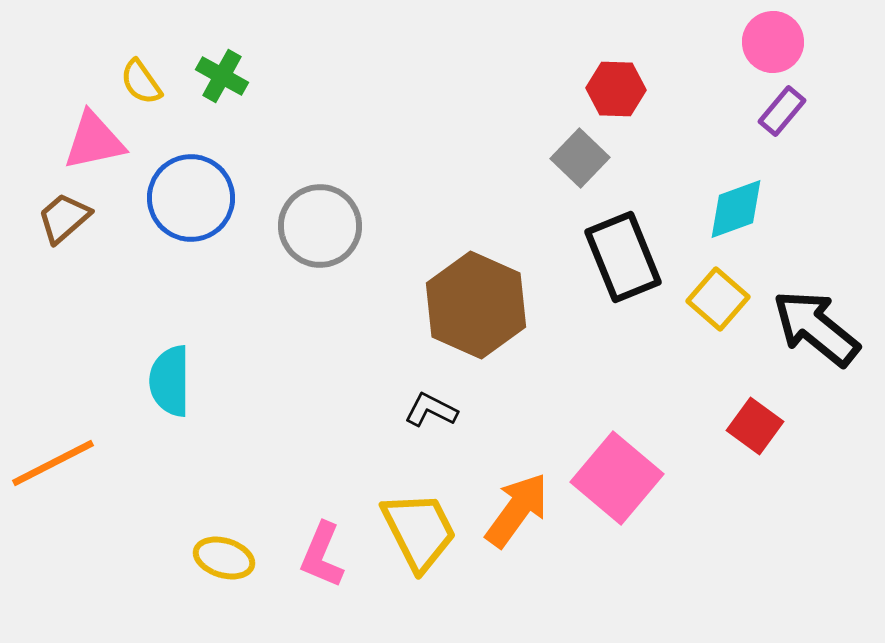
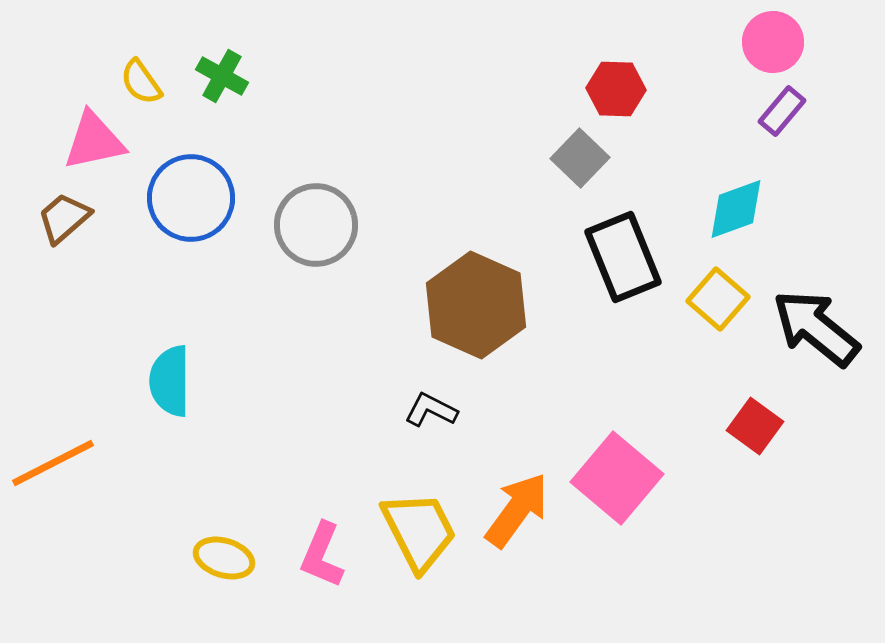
gray circle: moved 4 px left, 1 px up
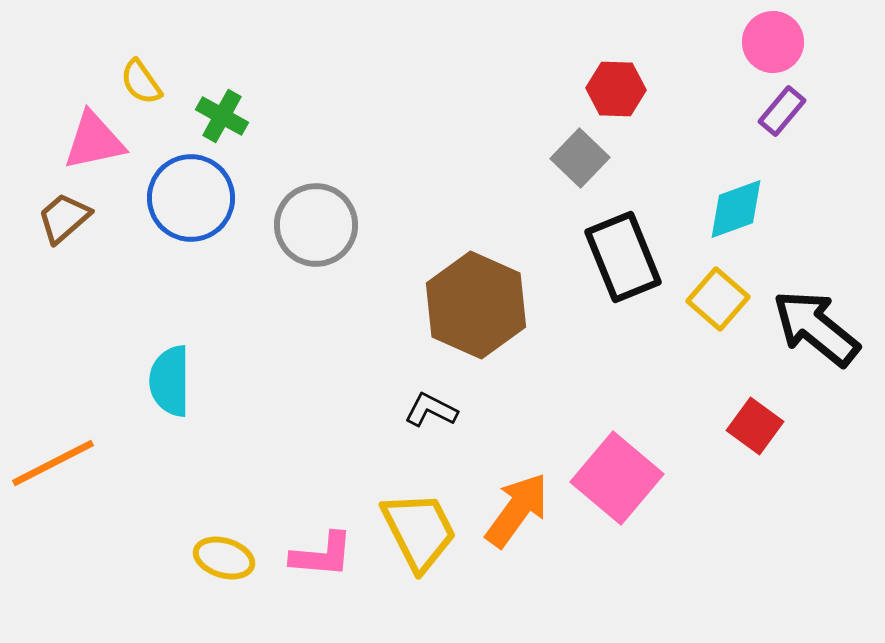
green cross: moved 40 px down
pink L-shape: rotated 108 degrees counterclockwise
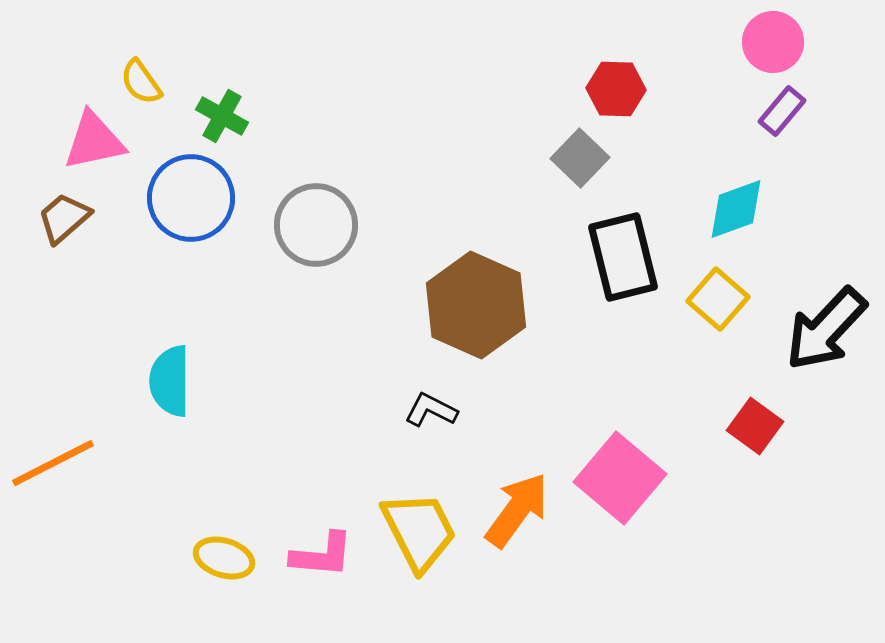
black rectangle: rotated 8 degrees clockwise
black arrow: moved 10 px right, 1 px down; rotated 86 degrees counterclockwise
pink square: moved 3 px right
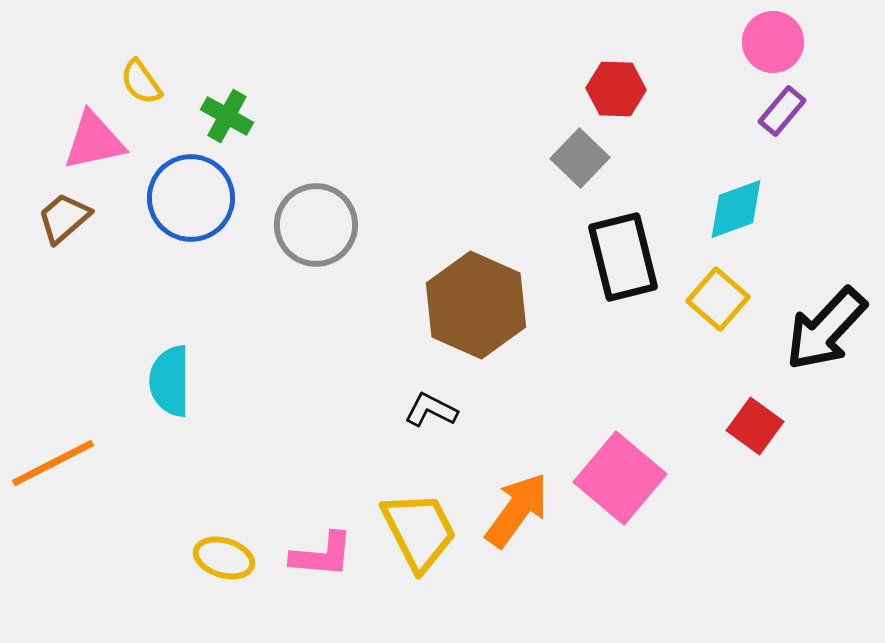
green cross: moved 5 px right
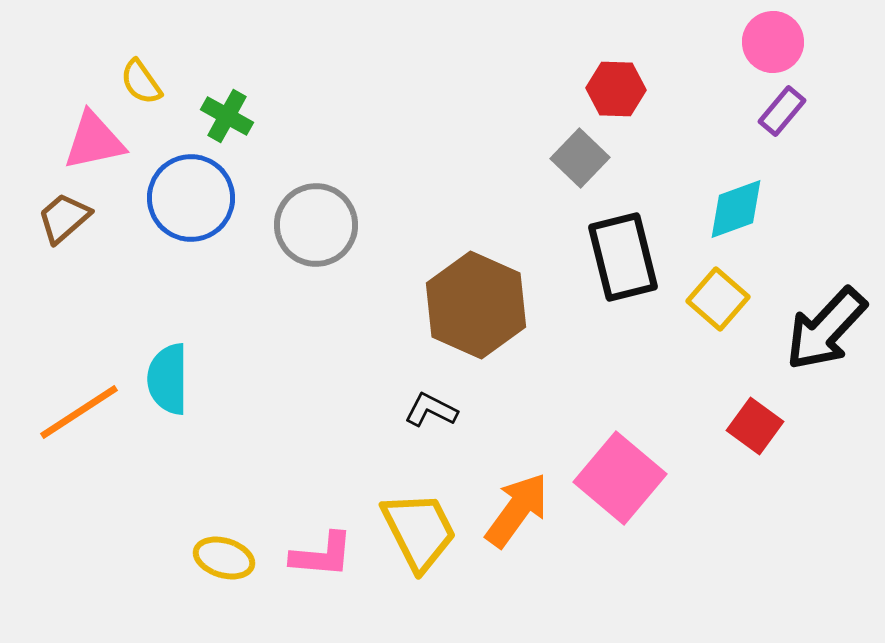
cyan semicircle: moved 2 px left, 2 px up
orange line: moved 26 px right, 51 px up; rotated 6 degrees counterclockwise
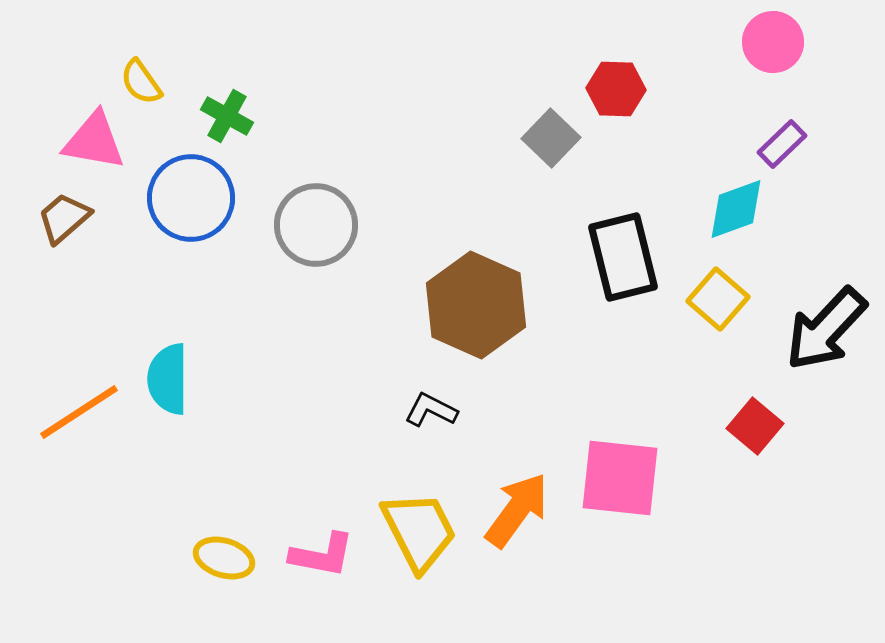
purple rectangle: moved 33 px down; rotated 6 degrees clockwise
pink triangle: rotated 22 degrees clockwise
gray square: moved 29 px left, 20 px up
red square: rotated 4 degrees clockwise
pink square: rotated 34 degrees counterclockwise
pink L-shape: rotated 6 degrees clockwise
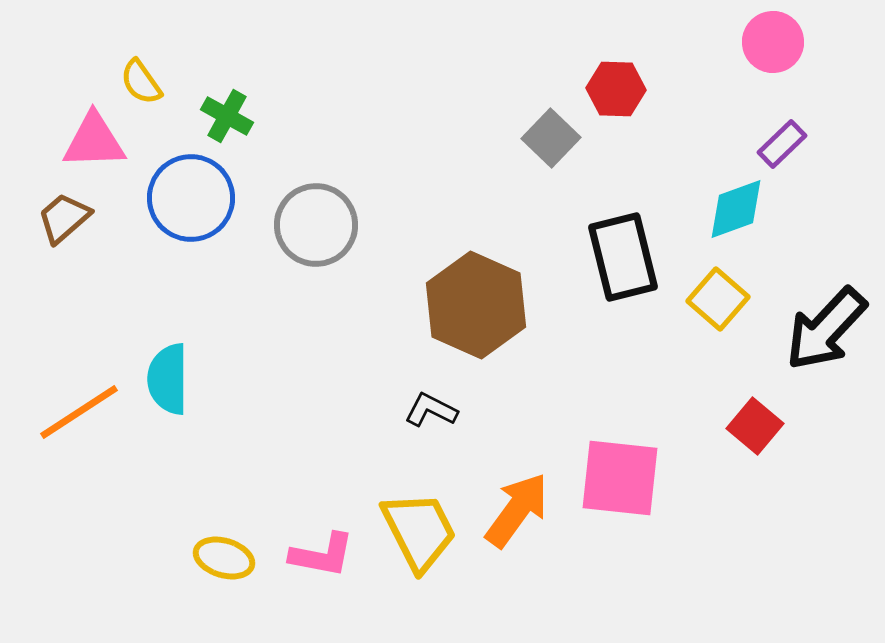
pink triangle: rotated 12 degrees counterclockwise
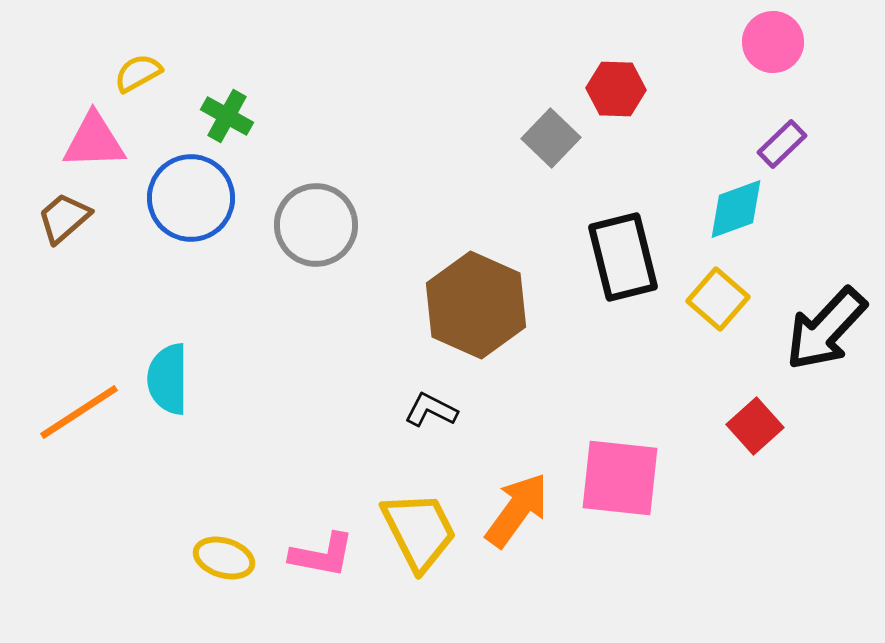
yellow semicircle: moved 3 px left, 9 px up; rotated 96 degrees clockwise
red square: rotated 8 degrees clockwise
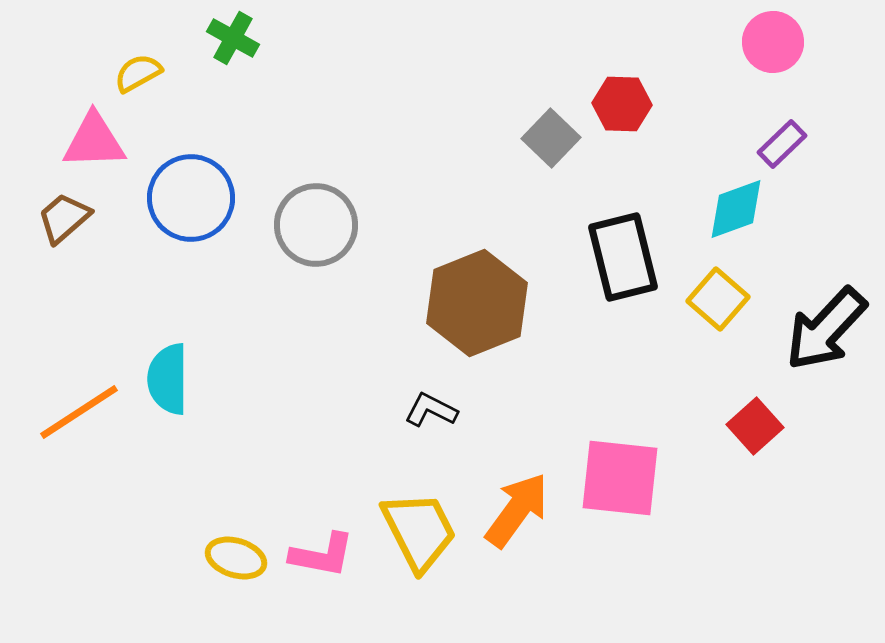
red hexagon: moved 6 px right, 15 px down
green cross: moved 6 px right, 78 px up
brown hexagon: moved 1 px right, 2 px up; rotated 14 degrees clockwise
yellow ellipse: moved 12 px right
